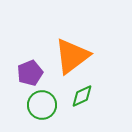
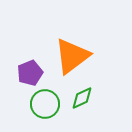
green diamond: moved 2 px down
green circle: moved 3 px right, 1 px up
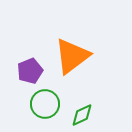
purple pentagon: moved 2 px up
green diamond: moved 17 px down
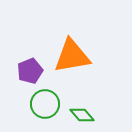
orange triangle: rotated 27 degrees clockwise
green diamond: rotated 75 degrees clockwise
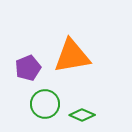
purple pentagon: moved 2 px left, 3 px up
green diamond: rotated 25 degrees counterclockwise
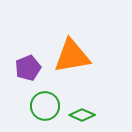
green circle: moved 2 px down
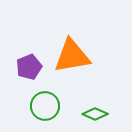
purple pentagon: moved 1 px right, 1 px up
green diamond: moved 13 px right, 1 px up
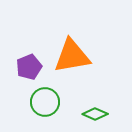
green circle: moved 4 px up
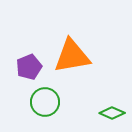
green diamond: moved 17 px right, 1 px up
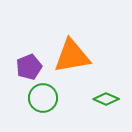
green circle: moved 2 px left, 4 px up
green diamond: moved 6 px left, 14 px up
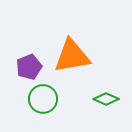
green circle: moved 1 px down
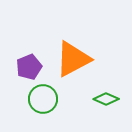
orange triangle: moved 1 px right, 3 px down; rotated 18 degrees counterclockwise
